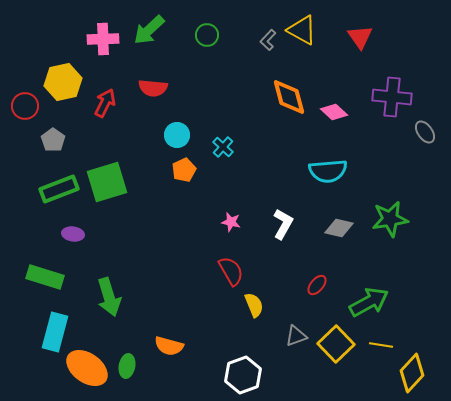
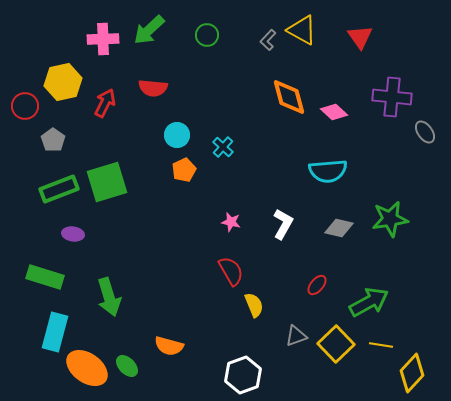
green ellipse at (127, 366): rotated 55 degrees counterclockwise
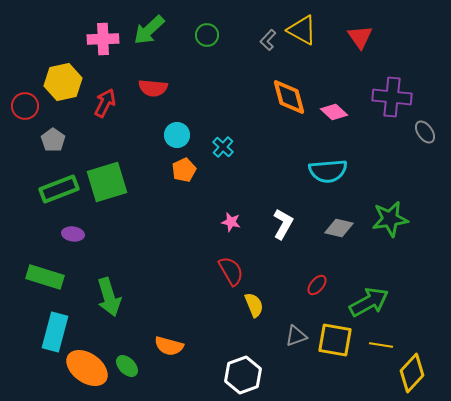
yellow square at (336, 344): moved 1 px left, 4 px up; rotated 36 degrees counterclockwise
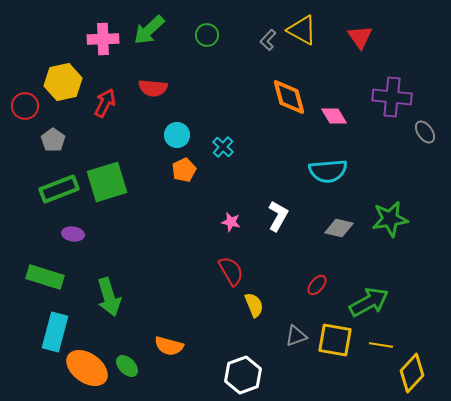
pink diamond at (334, 112): moved 4 px down; rotated 16 degrees clockwise
white L-shape at (283, 224): moved 5 px left, 8 px up
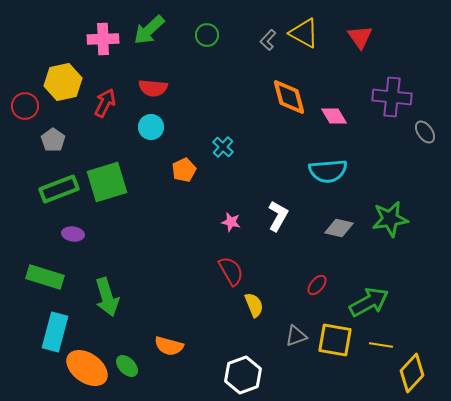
yellow triangle at (302, 30): moved 2 px right, 3 px down
cyan circle at (177, 135): moved 26 px left, 8 px up
green arrow at (109, 297): moved 2 px left
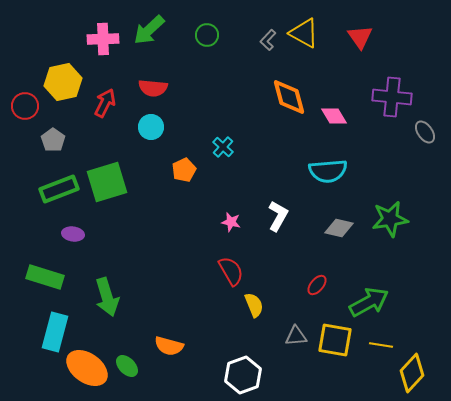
gray triangle at (296, 336): rotated 15 degrees clockwise
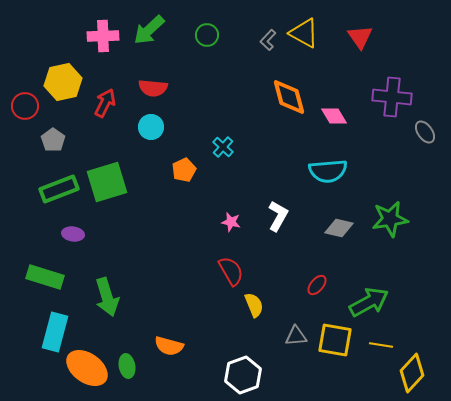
pink cross at (103, 39): moved 3 px up
green ellipse at (127, 366): rotated 35 degrees clockwise
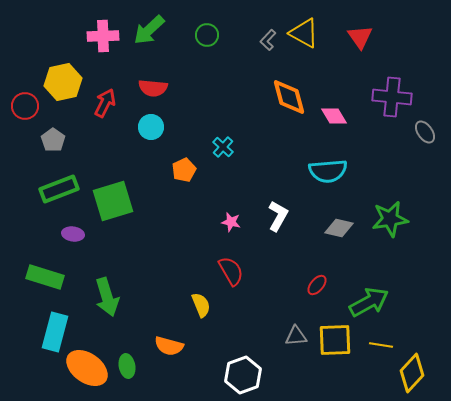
green square at (107, 182): moved 6 px right, 19 px down
yellow semicircle at (254, 305): moved 53 px left
yellow square at (335, 340): rotated 12 degrees counterclockwise
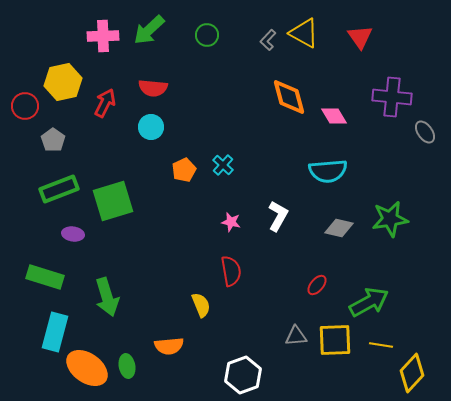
cyan cross at (223, 147): moved 18 px down
red semicircle at (231, 271): rotated 20 degrees clockwise
orange semicircle at (169, 346): rotated 20 degrees counterclockwise
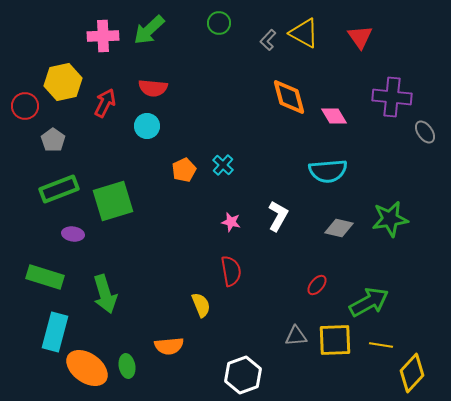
green circle at (207, 35): moved 12 px right, 12 px up
cyan circle at (151, 127): moved 4 px left, 1 px up
green arrow at (107, 297): moved 2 px left, 3 px up
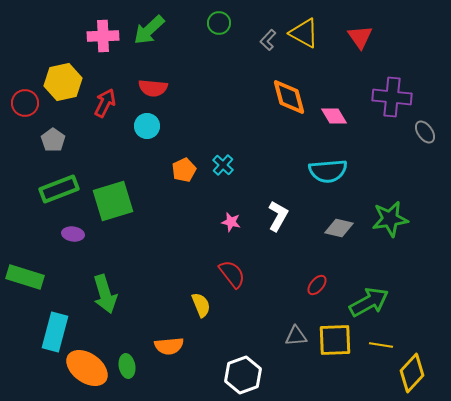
red circle at (25, 106): moved 3 px up
red semicircle at (231, 271): moved 1 px right, 3 px down; rotated 28 degrees counterclockwise
green rectangle at (45, 277): moved 20 px left
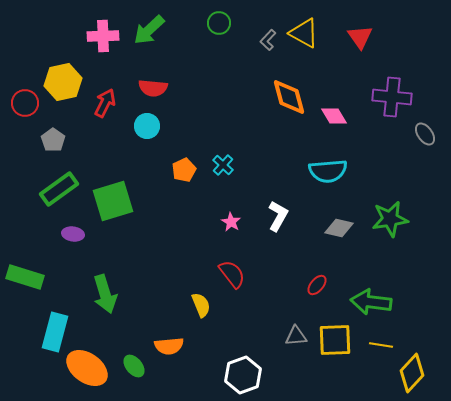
gray ellipse at (425, 132): moved 2 px down
green rectangle at (59, 189): rotated 15 degrees counterclockwise
pink star at (231, 222): rotated 18 degrees clockwise
green arrow at (369, 302): moved 2 px right; rotated 144 degrees counterclockwise
green ellipse at (127, 366): moved 7 px right; rotated 30 degrees counterclockwise
